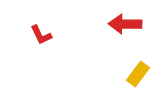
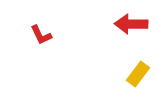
red arrow: moved 6 px right
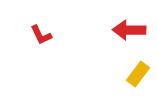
red arrow: moved 2 px left, 6 px down
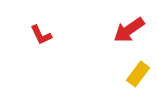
red arrow: rotated 36 degrees counterclockwise
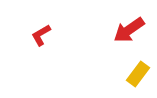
red L-shape: rotated 85 degrees clockwise
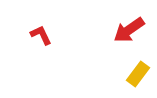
red L-shape: rotated 95 degrees clockwise
